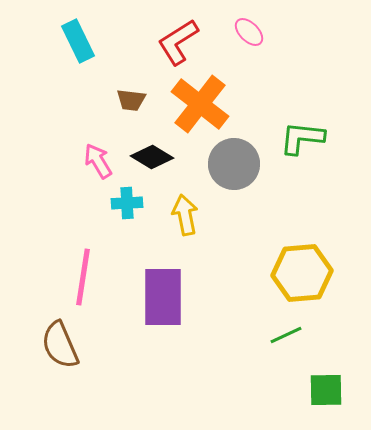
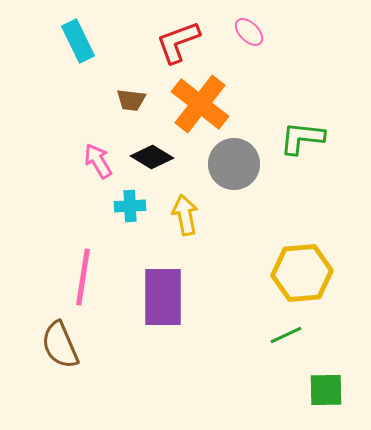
red L-shape: rotated 12 degrees clockwise
cyan cross: moved 3 px right, 3 px down
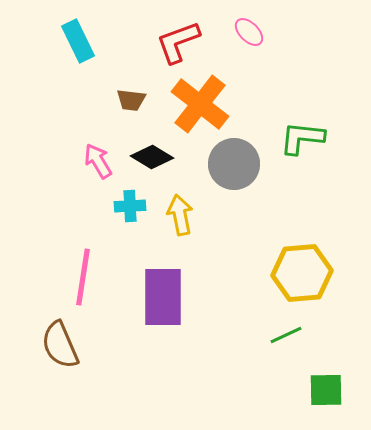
yellow arrow: moved 5 px left
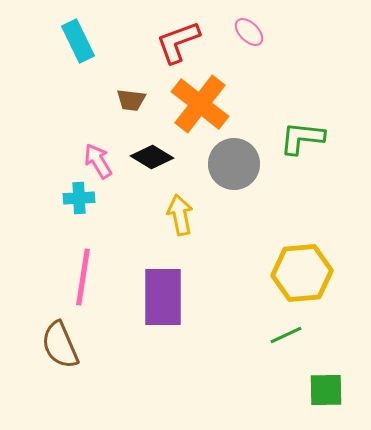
cyan cross: moved 51 px left, 8 px up
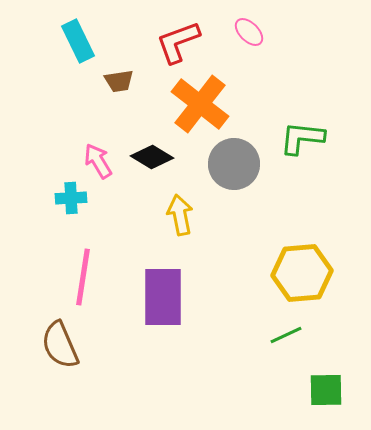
brown trapezoid: moved 12 px left, 19 px up; rotated 16 degrees counterclockwise
cyan cross: moved 8 px left
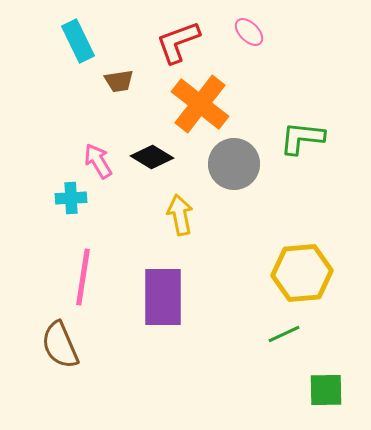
green line: moved 2 px left, 1 px up
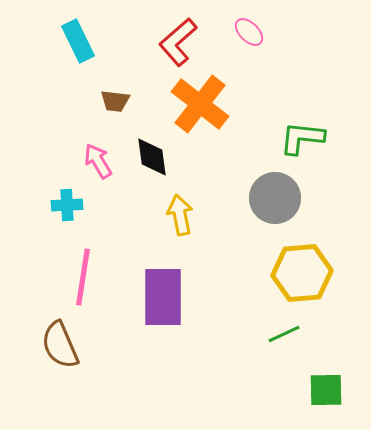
red L-shape: rotated 21 degrees counterclockwise
brown trapezoid: moved 4 px left, 20 px down; rotated 16 degrees clockwise
black diamond: rotated 51 degrees clockwise
gray circle: moved 41 px right, 34 px down
cyan cross: moved 4 px left, 7 px down
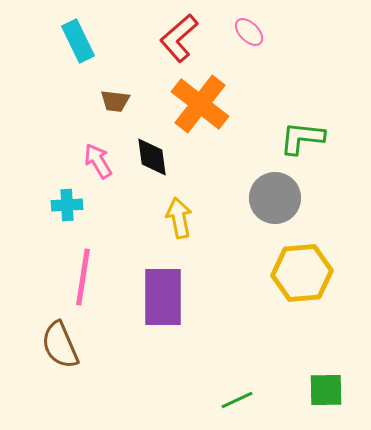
red L-shape: moved 1 px right, 4 px up
yellow arrow: moved 1 px left, 3 px down
green line: moved 47 px left, 66 px down
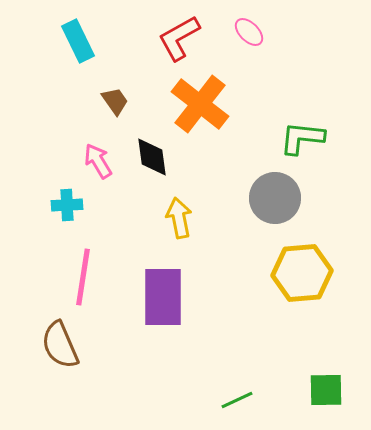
red L-shape: rotated 12 degrees clockwise
brown trapezoid: rotated 132 degrees counterclockwise
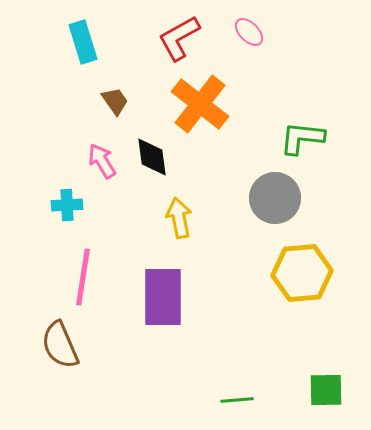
cyan rectangle: moved 5 px right, 1 px down; rotated 9 degrees clockwise
pink arrow: moved 4 px right
green line: rotated 20 degrees clockwise
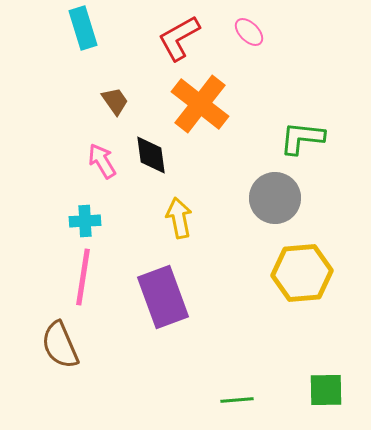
cyan rectangle: moved 14 px up
black diamond: moved 1 px left, 2 px up
cyan cross: moved 18 px right, 16 px down
purple rectangle: rotated 20 degrees counterclockwise
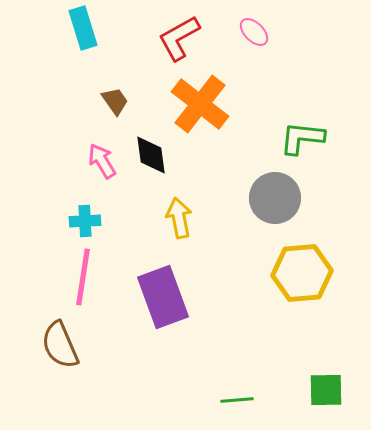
pink ellipse: moved 5 px right
